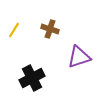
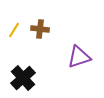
brown cross: moved 10 px left; rotated 12 degrees counterclockwise
black cross: moved 9 px left; rotated 15 degrees counterclockwise
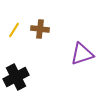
purple triangle: moved 3 px right, 3 px up
black cross: moved 7 px left, 1 px up; rotated 15 degrees clockwise
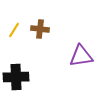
purple triangle: moved 1 px left, 2 px down; rotated 10 degrees clockwise
black cross: rotated 25 degrees clockwise
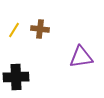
purple triangle: moved 1 px down
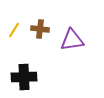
purple triangle: moved 9 px left, 17 px up
black cross: moved 8 px right
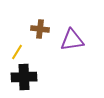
yellow line: moved 3 px right, 22 px down
